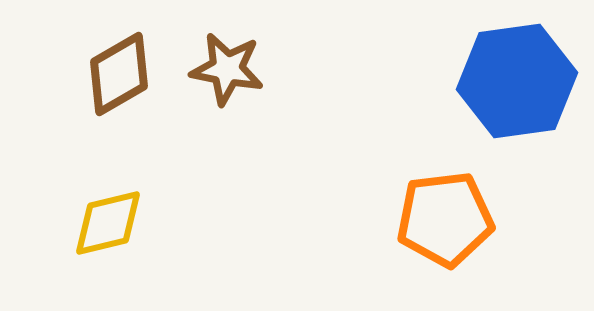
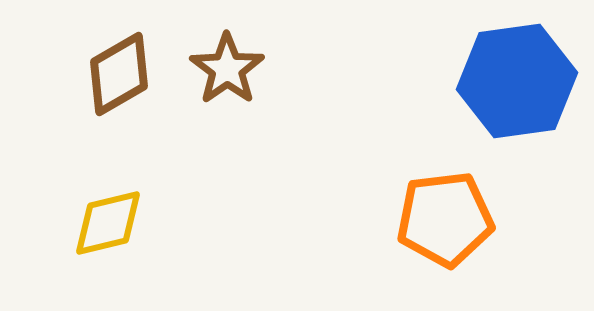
brown star: rotated 26 degrees clockwise
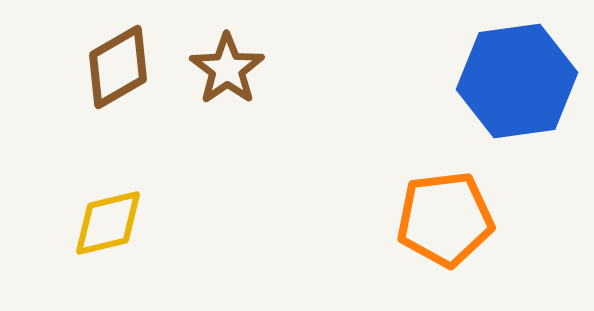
brown diamond: moved 1 px left, 7 px up
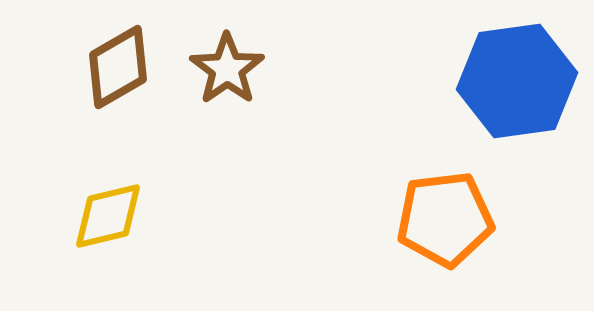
yellow diamond: moved 7 px up
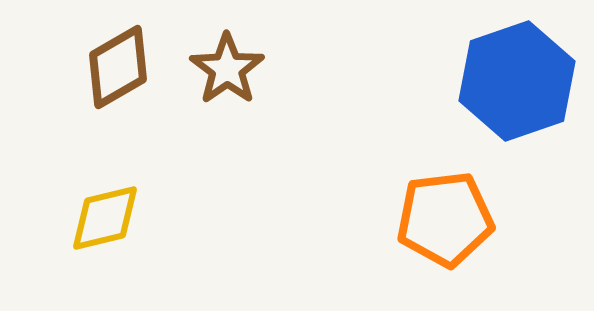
blue hexagon: rotated 11 degrees counterclockwise
yellow diamond: moved 3 px left, 2 px down
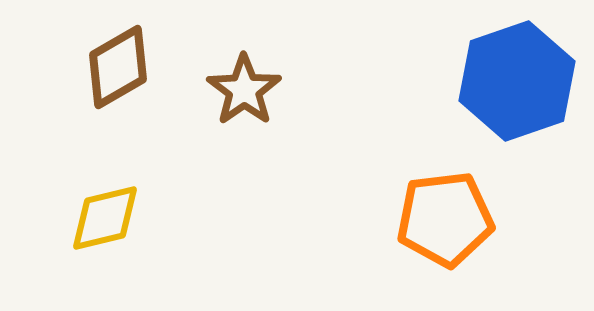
brown star: moved 17 px right, 21 px down
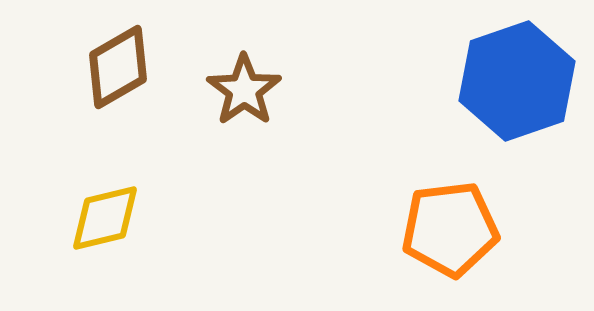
orange pentagon: moved 5 px right, 10 px down
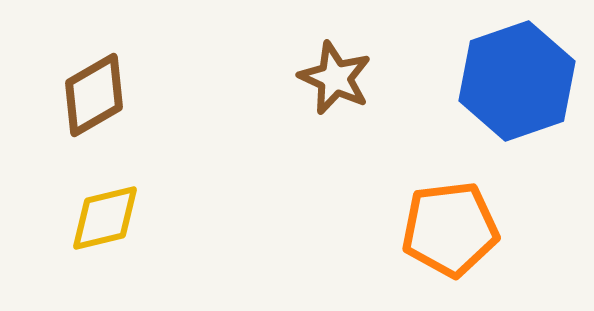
brown diamond: moved 24 px left, 28 px down
brown star: moved 91 px right, 12 px up; rotated 12 degrees counterclockwise
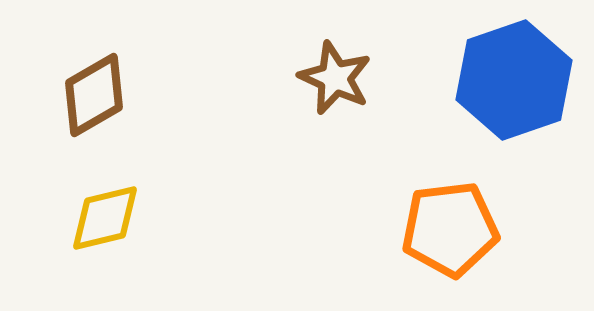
blue hexagon: moved 3 px left, 1 px up
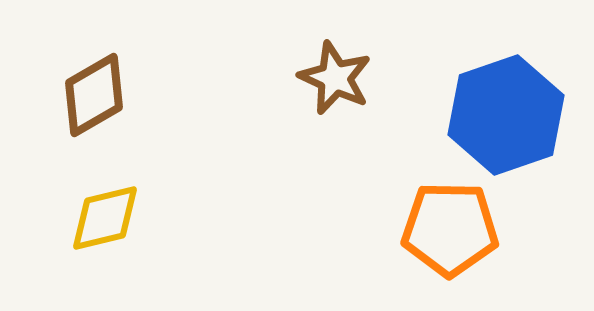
blue hexagon: moved 8 px left, 35 px down
orange pentagon: rotated 8 degrees clockwise
